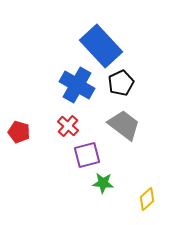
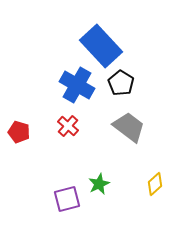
black pentagon: rotated 15 degrees counterclockwise
gray trapezoid: moved 5 px right, 2 px down
purple square: moved 20 px left, 44 px down
green star: moved 4 px left, 1 px down; rotated 30 degrees counterclockwise
yellow diamond: moved 8 px right, 15 px up
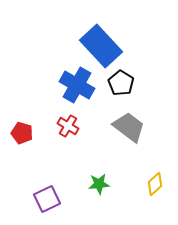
red cross: rotated 10 degrees counterclockwise
red pentagon: moved 3 px right, 1 px down
green star: rotated 20 degrees clockwise
purple square: moved 20 px left; rotated 12 degrees counterclockwise
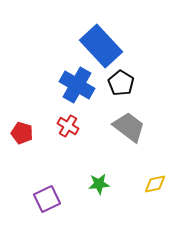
yellow diamond: rotated 30 degrees clockwise
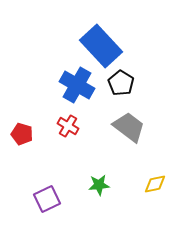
red pentagon: moved 1 px down
green star: moved 1 px down
